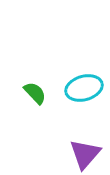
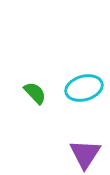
purple triangle: rotated 8 degrees counterclockwise
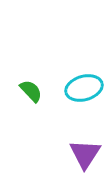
green semicircle: moved 4 px left, 2 px up
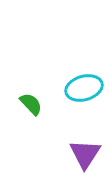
green semicircle: moved 13 px down
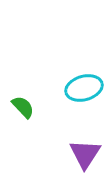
green semicircle: moved 8 px left, 3 px down
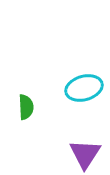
green semicircle: moved 3 px right; rotated 40 degrees clockwise
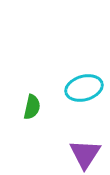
green semicircle: moved 6 px right; rotated 15 degrees clockwise
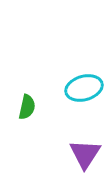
green semicircle: moved 5 px left
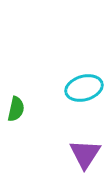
green semicircle: moved 11 px left, 2 px down
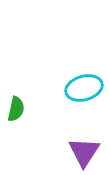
purple triangle: moved 1 px left, 2 px up
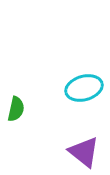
purple triangle: rotated 24 degrees counterclockwise
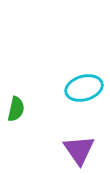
purple triangle: moved 5 px left, 2 px up; rotated 16 degrees clockwise
